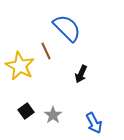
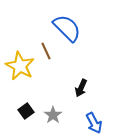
black arrow: moved 14 px down
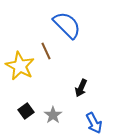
blue semicircle: moved 3 px up
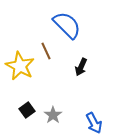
black arrow: moved 21 px up
black square: moved 1 px right, 1 px up
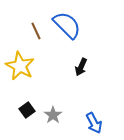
brown line: moved 10 px left, 20 px up
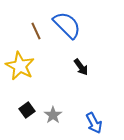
black arrow: rotated 60 degrees counterclockwise
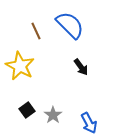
blue semicircle: moved 3 px right
blue arrow: moved 5 px left
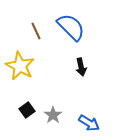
blue semicircle: moved 1 px right, 2 px down
black arrow: rotated 24 degrees clockwise
blue arrow: rotated 30 degrees counterclockwise
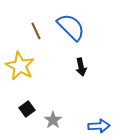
black square: moved 1 px up
gray star: moved 5 px down
blue arrow: moved 10 px right, 3 px down; rotated 35 degrees counterclockwise
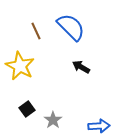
black arrow: rotated 132 degrees clockwise
